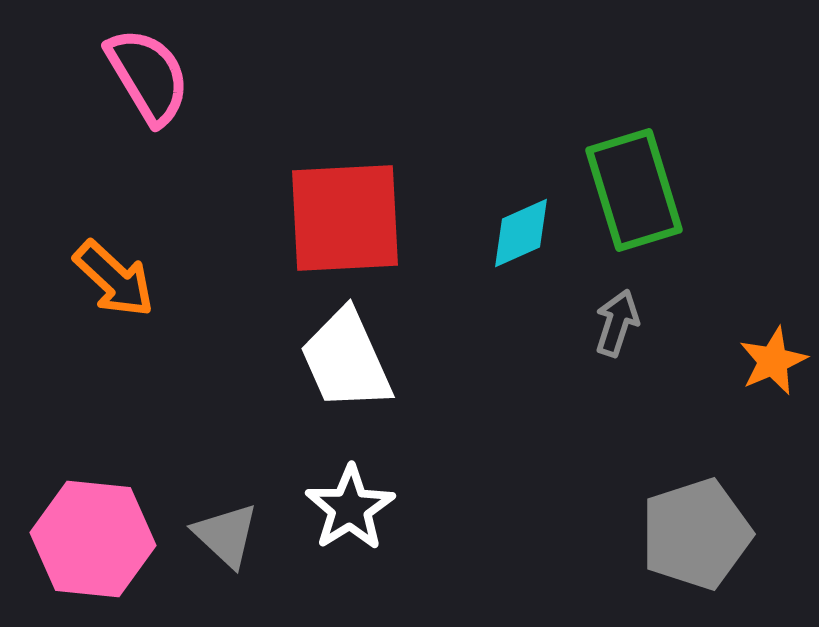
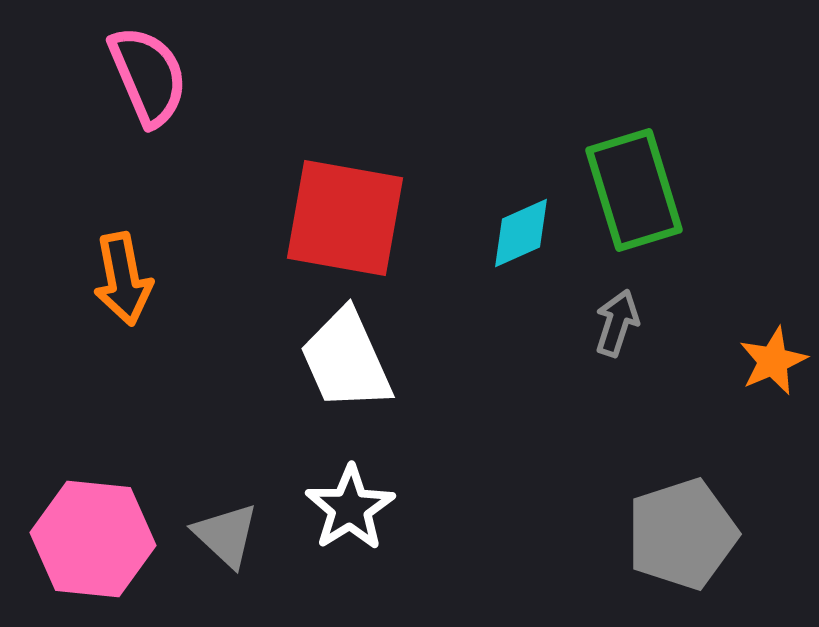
pink semicircle: rotated 8 degrees clockwise
red square: rotated 13 degrees clockwise
orange arrow: moved 9 px right; rotated 36 degrees clockwise
gray pentagon: moved 14 px left
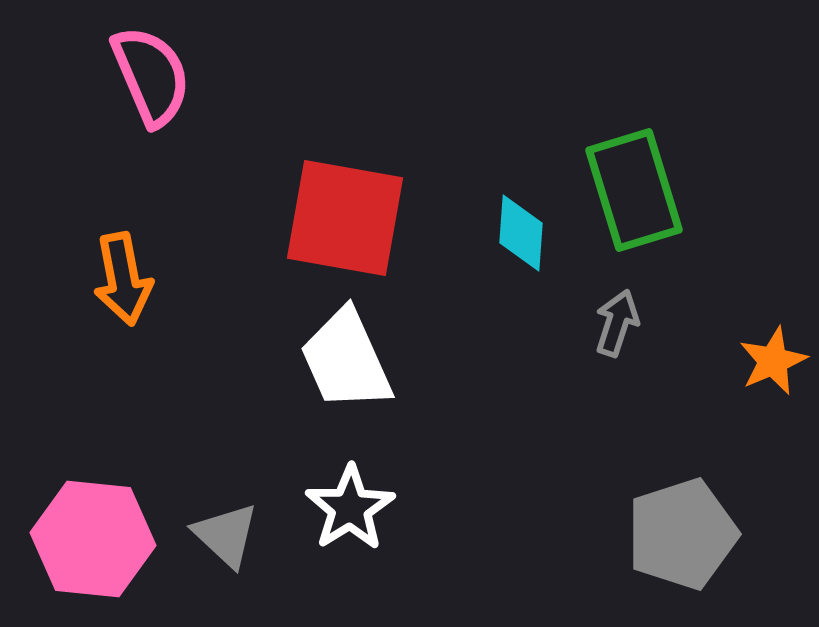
pink semicircle: moved 3 px right
cyan diamond: rotated 62 degrees counterclockwise
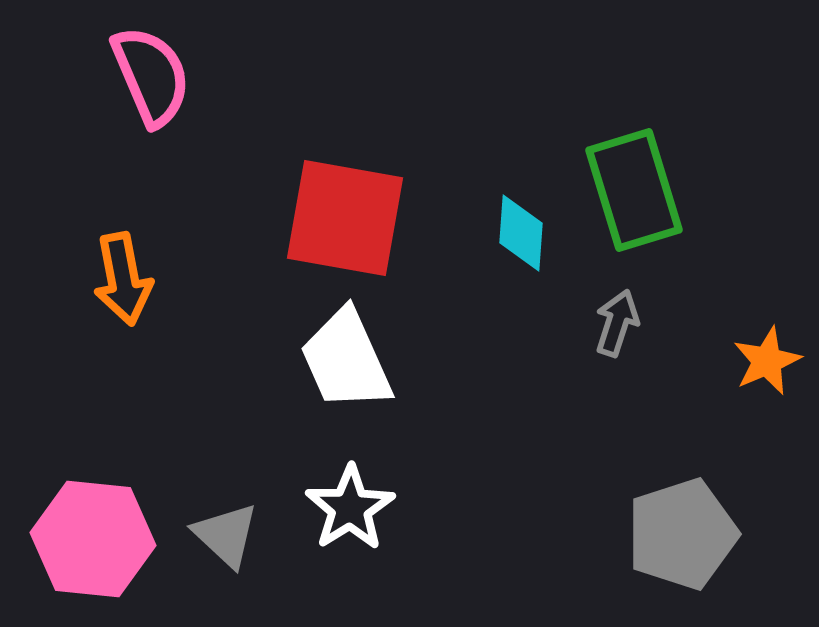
orange star: moved 6 px left
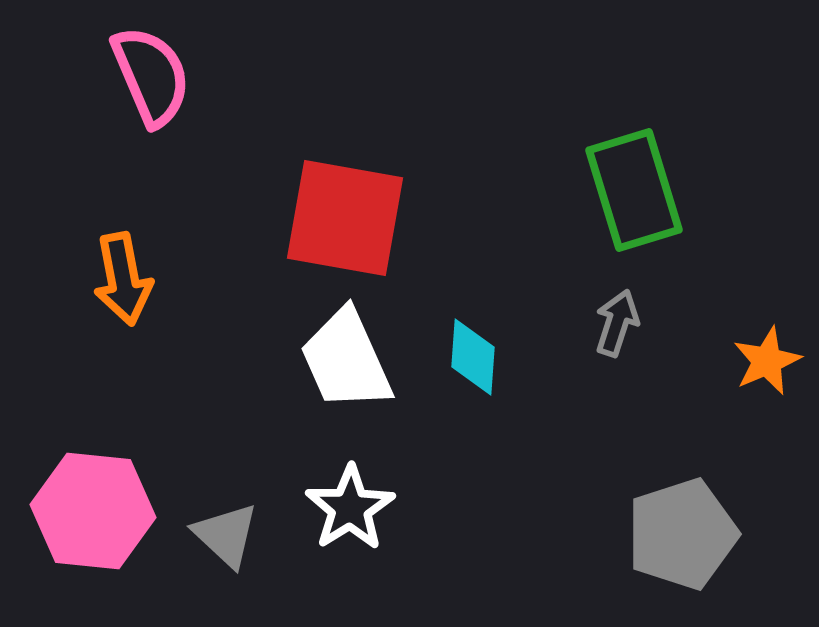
cyan diamond: moved 48 px left, 124 px down
pink hexagon: moved 28 px up
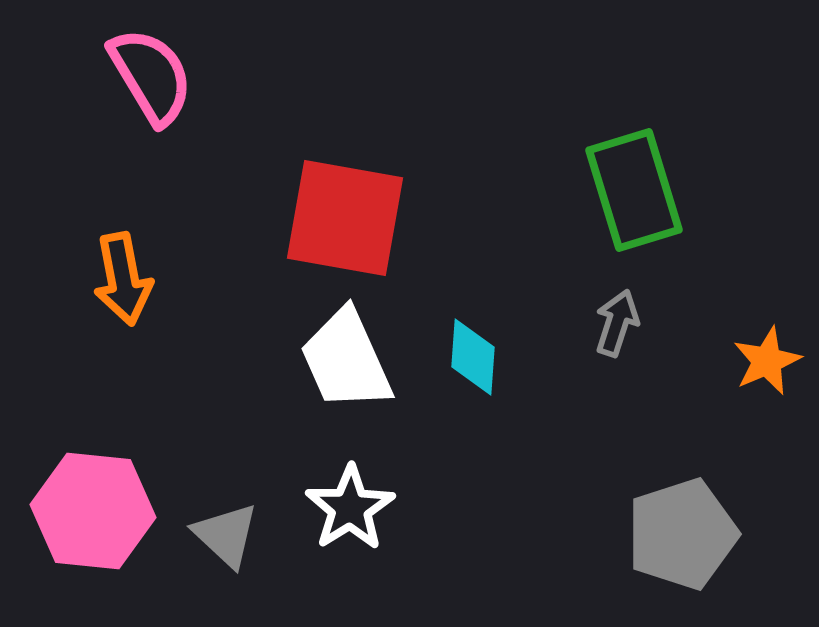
pink semicircle: rotated 8 degrees counterclockwise
